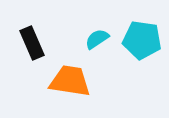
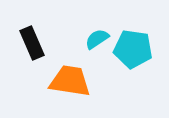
cyan pentagon: moved 9 px left, 9 px down
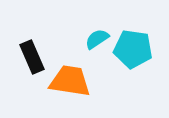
black rectangle: moved 14 px down
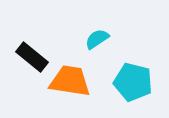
cyan pentagon: moved 33 px down; rotated 6 degrees clockwise
black rectangle: rotated 28 degrees counterclockwise
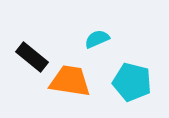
cyan semicircle: rotated 10 degrees clockwise
cyan pentagon: moved 1 px left
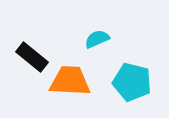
orange trapezoid: rotated 6 degrees counterclockwise
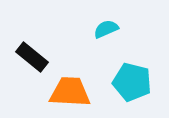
cyan semicircle: moved 9 px right, 10 px up
orange trapezoid: moved 11 px down
